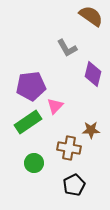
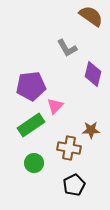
green rectangle: moved 3 px right, 3 px down
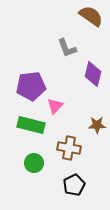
gray L-shape: rotated 10 degrees clockwise
green rectangle: rotated 48 degrees clockwise
brown star: moved 6 px right, 5 px up
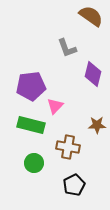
brown cross: moved 1 px left, 1 px up
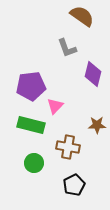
brown semicircle: moved 9 px left
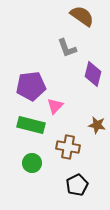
brown star: rotated 12 degrees clockwise
green circle: moved 2 px left
black pentagon: moved 3 px right
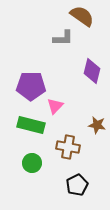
gray L-shape: moved 4 px left, 10 px up; rotated 70 degrees counterclockwise
purple diamond: moved 1 px left, 3 px up
purple pentagon: rotated 8 degrees clockwise
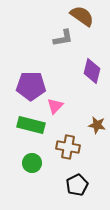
gray L-shape: rotated 10 degrees counterclockwise
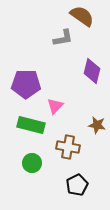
purple pentagon: moved 5 px left, 2 px up
